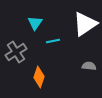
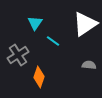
cyan line: rotated 48 degrees clockwise
gray cross: moved 2 px right, 3 px down
gray semicircle: moved 1 px up
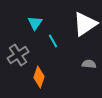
cyan line: rotated 24 degrees clockwise
gray semicircle: moved 1 px up
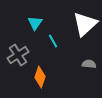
white triangle: rotated 8 degrees counterclockwise
orange diamond: moved 1 px right
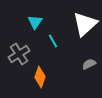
cyan triangle: moved 1 px up
gray cross: moved 1 px right, 1 px up
gray semicircle: rotated 32 degrees counterclockwise
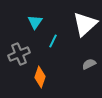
cyan line: rotated 56 degrees clockwise
gray cross: rotated 10 degrees clockwise
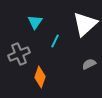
cyan line: moved 2 px right
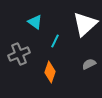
cyan triangle: rotated 28 degrees counterclockwise
orange diamond: moved 10 px right, 5 px up
